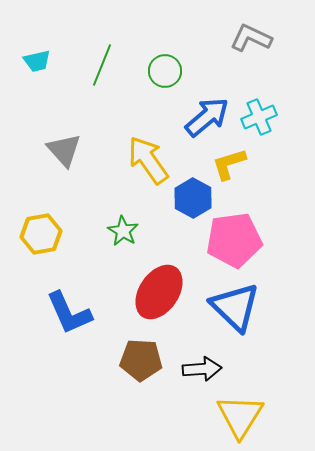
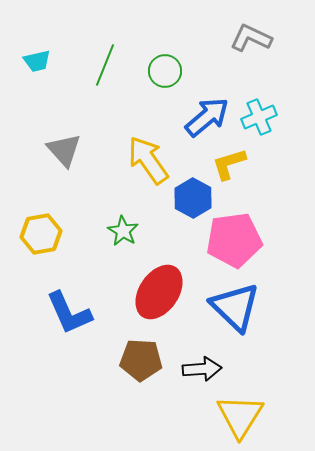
green line: moved 3 px right
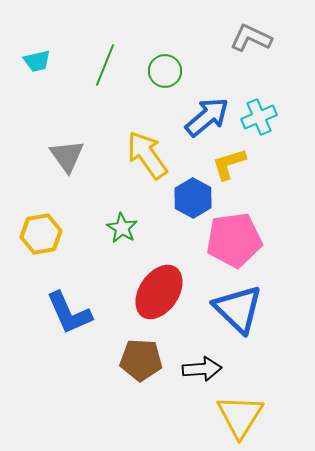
gray triangle: moved 3 px right, 6 px down; rotated 6 degrees clockwise
yellow arrow: moved 1 px left, 5 px up
green star: moved 1 px left, 3 px up
blue triangle: moved 3 px right, 2 px down
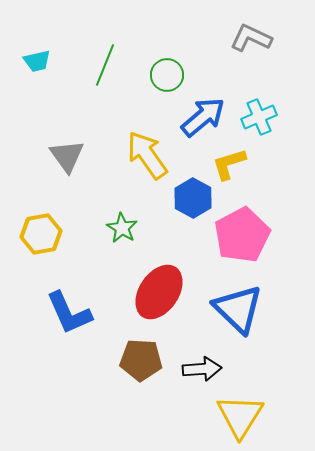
green circle: moved 2 px right, 4 px down
blue arrow: moved 4 px left
pink pentagon: moved 8 px right, 5 px up; rotated 20 degrees counterclockwise
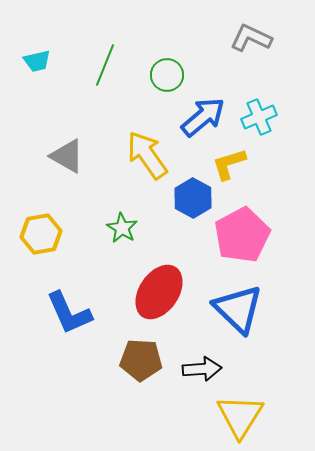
gray triangle: rotated 24 degrees counterclockwise
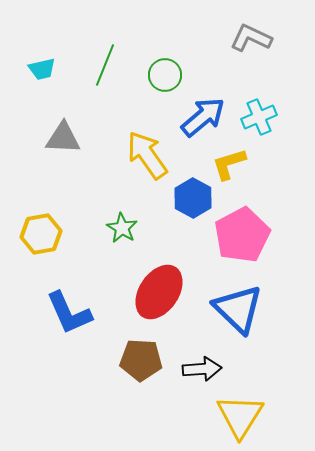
cyan trapezoid: moved 5 px right, 8 px down
green circle: moved 2 px left
gray triangle: moved 4 px left, 18 px up; rotated 27 degrees counterclockwise
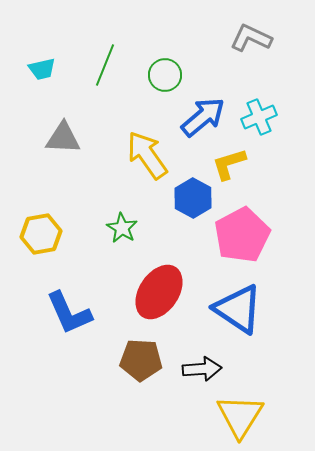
blue triangle: rotated 10 degrees counterclockwise
